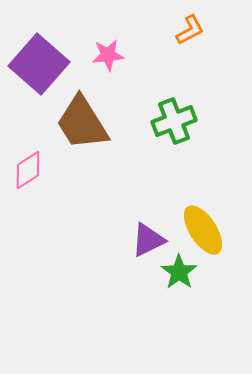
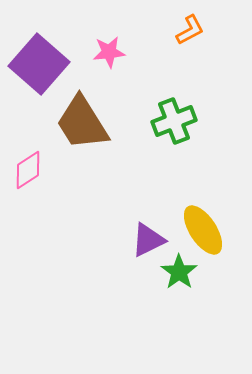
pink star: moved 1 px right, 3 px up
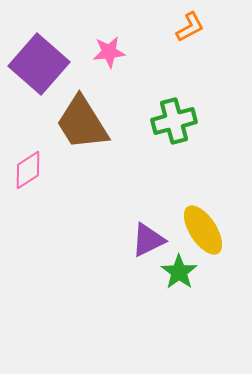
orange L-shape: moved 3 px up
green cross: rotated 6 degrees clockwise
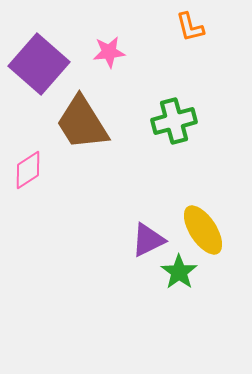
orange L-shape: rotated 104 degrees clockwise
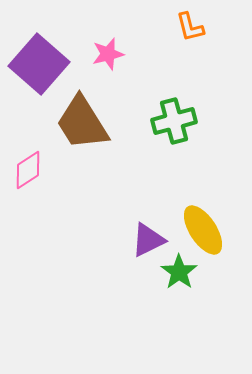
pink star: moved 1 px left, 2 px down; rotated 8 degrees counterclockwise
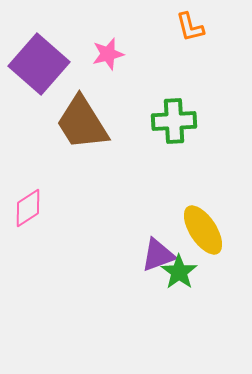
green cross: rotated 12 degrees clockwise
pink diamond: moved 38 px down
purple triangle: moved 10 px right, 15 px down; rotated 6 degrees clockwise
